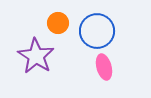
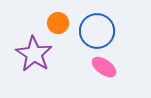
purple star: moved 2 px left, 2 px up
pink ellipse: rotated 40 degrees counterclockwise
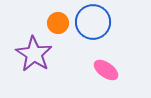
blue circle: moved 4 px left, 9 px up
pink ellipse: moved 2 px right, 3 px down
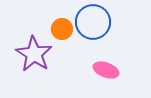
orange circle: moved 4 px right, 6 px down
pink ellipse: rotated 15 degrees counterclockwise
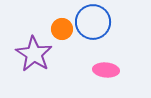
pink ellipse: rotated 15 degrees counterclockwise
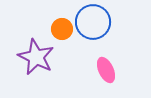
purple star: moved 2 px right, 3 px down; rotated 6 degrees counterclockwise
pink ellipse: rotated 60 degrees clockwise
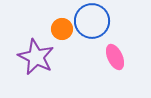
blue circle: moved 1 px left, 1 px up
pink ellipse: moved 9 px right, 13 px up
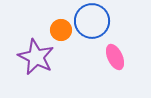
orange circle: moved 1 px left, 1 px down
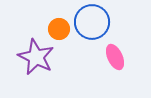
blue circle: moved 1 px down
orange circle: moved 2 px left, 1 px up
